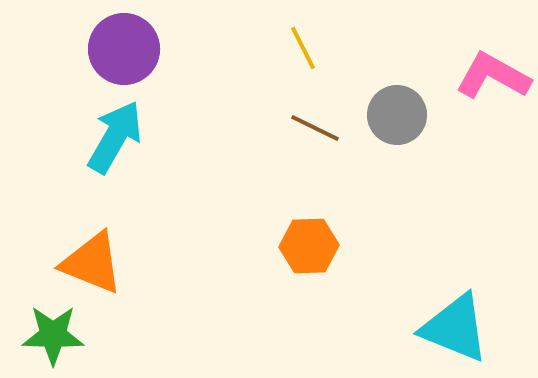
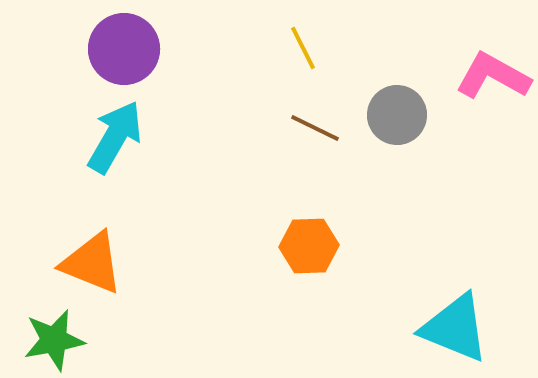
green star: moved 1 px right, 5 px down; rotated 12 degrees counterclockwise
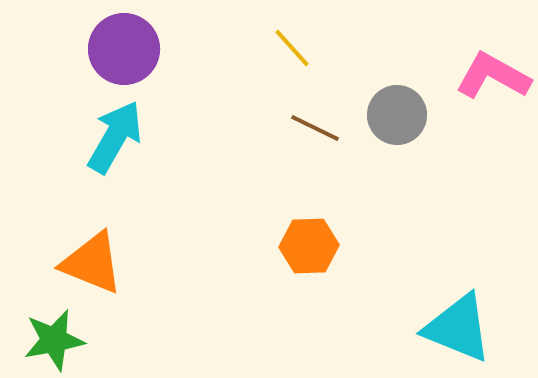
yellow line: moved 11 px left; rotated 15 degrees counterclockwise
cyan triangle: moved 3 px right
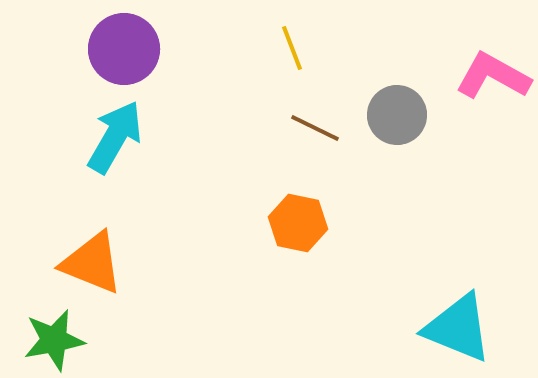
yellow line: rotated 21 degrees clockwise
orange hexagon: moved 11 px left, 23 px up; rotated 14 degrees clockwise
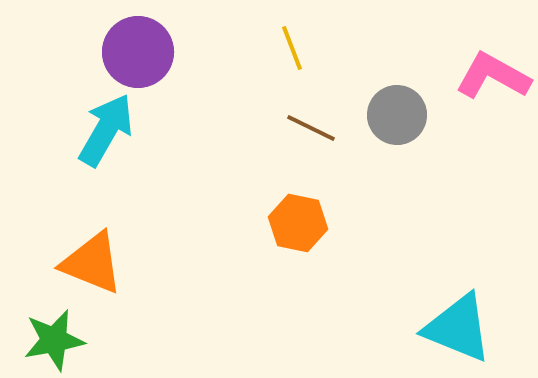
purple circle: moved 14 px right, 3 px down
brown line: moved 4 px left
cyan arrow: moved 9 px left, 7 px up
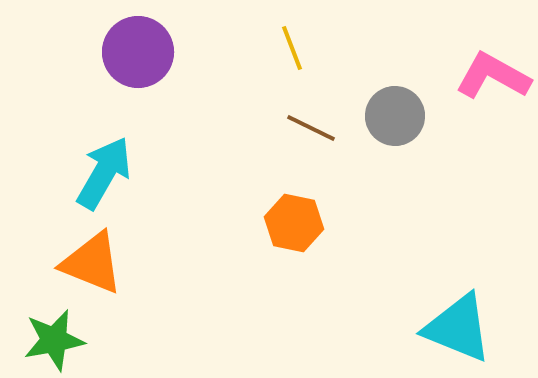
gray circle: moved 2 px left, 1 px down
cyan arrow: moved 2 px left, 43 px down
orange hexagon: moved 4 px left
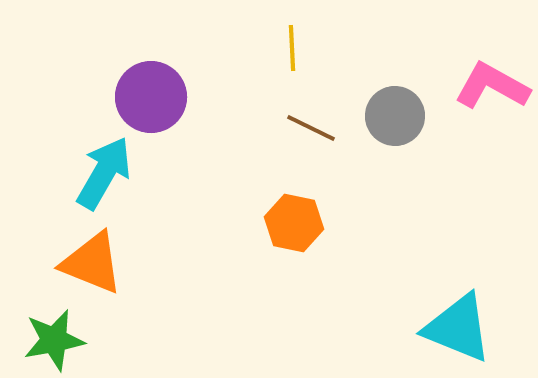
yellow line: rotated 18 degrees clockwise
purple circle: moved 13 px right, 45 px down
pink L-shape: moved 1 px left, 10 px down
